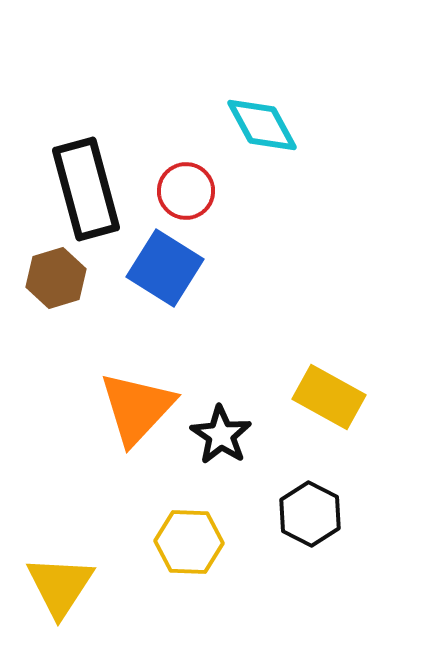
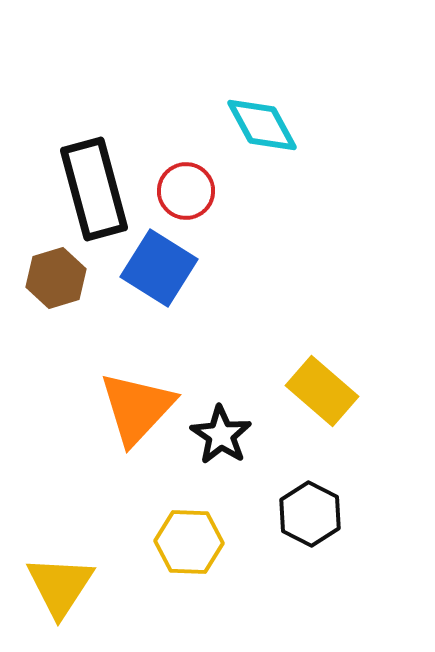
black rectangle: moved 8 px right
blue square: moved 6 px left
yellow rectangle: moved 7 px left, 6 px up; rotated 12 degrees clockwise
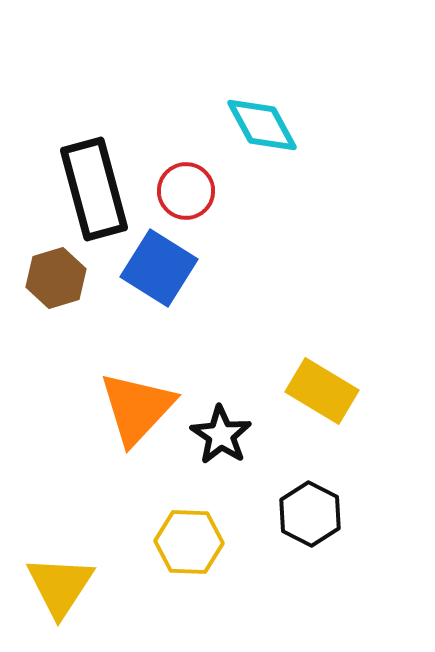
yellow rectangle: rotated 10 degrees counterclockwise
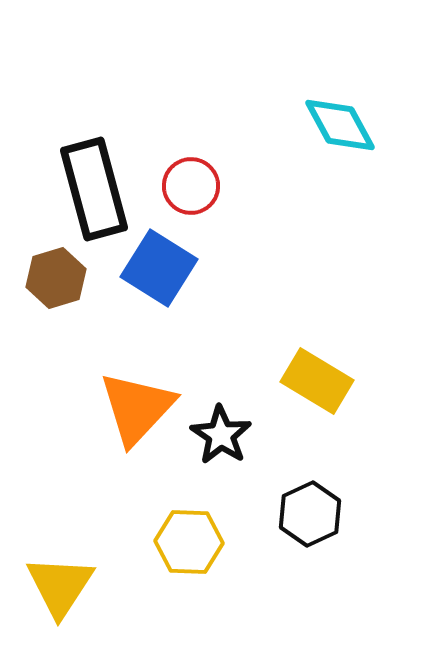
cyan diamond: moved 78 px right
red circle: moved 5 px right, 5 px up
yellow rectangle: moved 5 px left, 10 px up
black hexagon: rotated 8 degrees clockwise
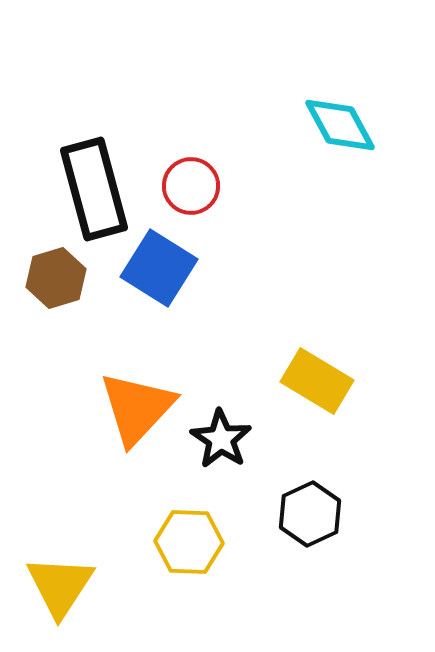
black star: moved 4 px down
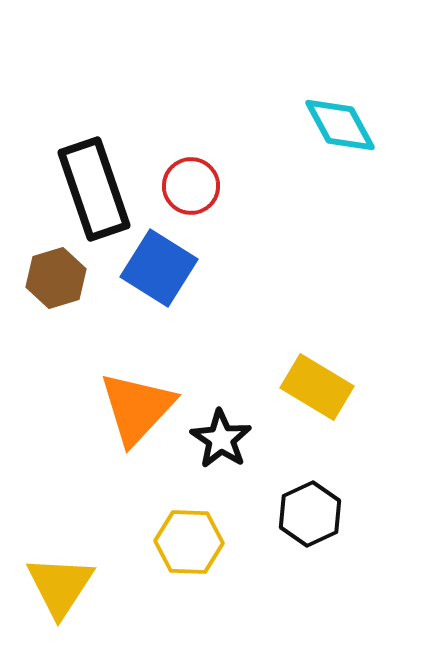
black rectangle: rotated 4 degrees counterclockwise
yellow rectangle: moved 6 px down
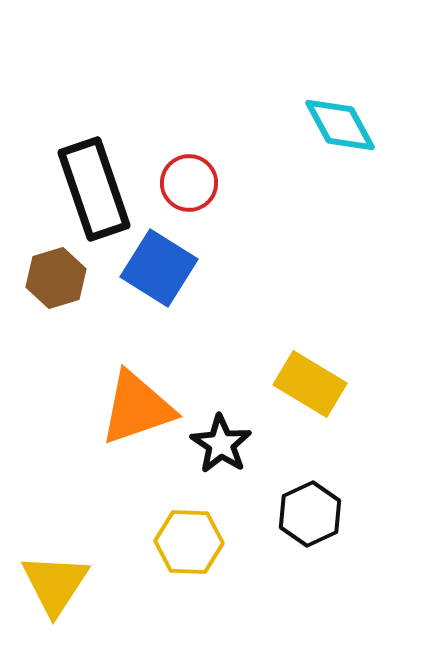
red circle: moved 2 px left, 3 px up
yellow rectangle: moved 7 px left, 3 px up
orange triangle: rotated 28 degrees clockwise
black star: moved 5 px down
yellow triangle: moved 5 px left, 2 px up
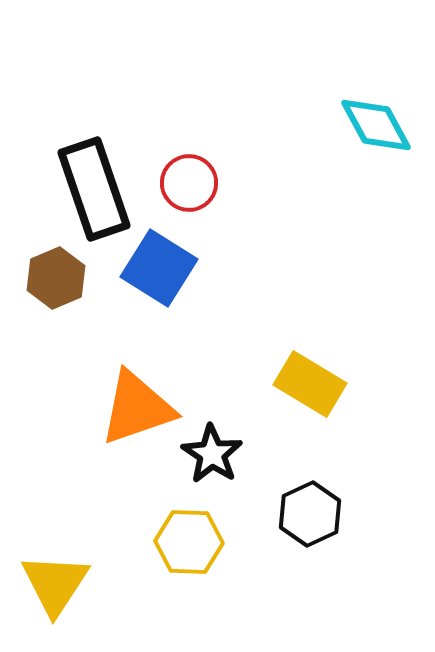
cyan diamond: moved 36 px right
brown hexagon: rotated 6 degrees counterclockwise
black star: moved 9 px left, 10 px down
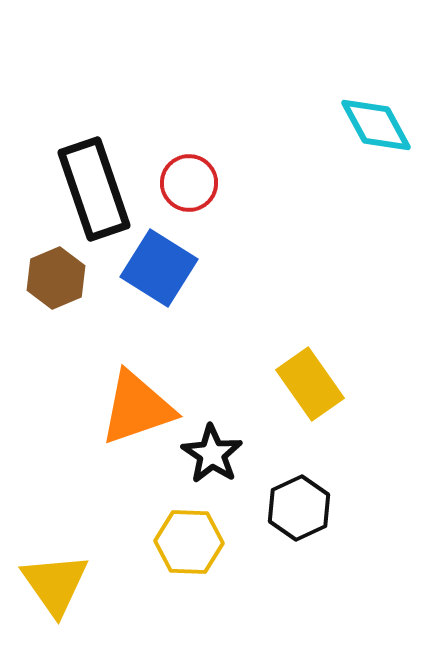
yellow rectangle: rotated 24 degrees clockwise
black hexagon: moved 11 px left, 6 px up
yellow triangle: rotated 8 degrees counterclockwise
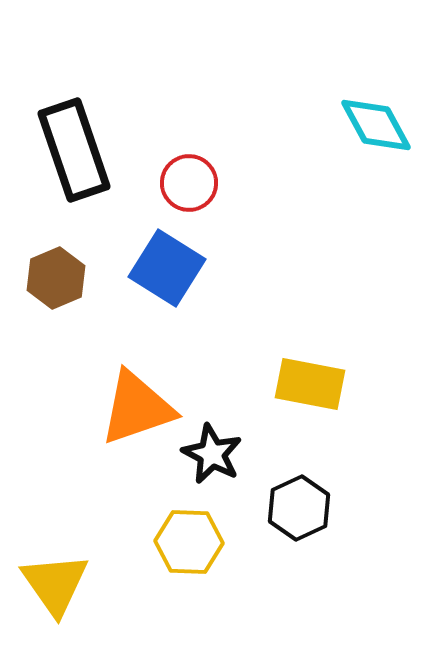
black rectangle: moved 20 px left, 39 px up
blue square: moved 8 px right
yellow rectangle: rotated 44 degrees counterclockwise
black star: rotated 6 degrees counterclockwise
